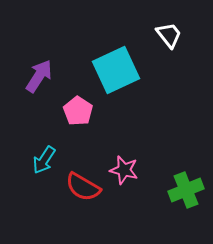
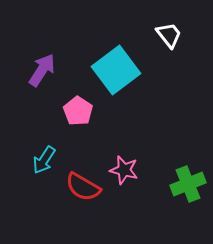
cyan square: rotated 12 degrees counterclockwise
purple arrow: moved 3 px right, 6 px up
green cross: moved 2 px right, 6 px up
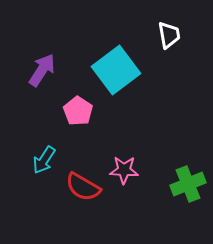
white trapezoid: rotated 28 degrees clockwise
pink star: rotated 12 degrees counterclockwise
